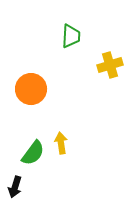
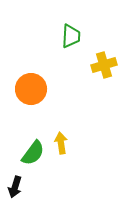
yellow cross: moved 6 px left
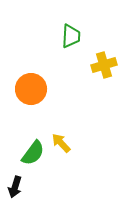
yellow arrow: rotated 35 degrees counterclockwise
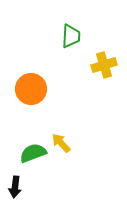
green semicircle: rotated 148 degrees counterclockwise
black arrow: rotated 10 degrees counterclockwise
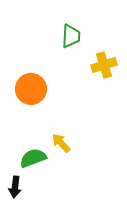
green semicircle: moved 5 px down
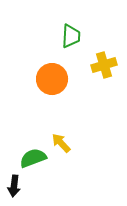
orange circle: moved 21 px right, 10 px up
black arrow: moved 1 px left, 1 px up
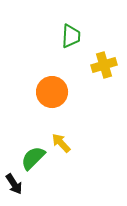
orange circle: moved 13 px down
green semicircle: rotated 24 degrees counterclockwise
black arrow: moved 2 px up; rotated 40 degrees counterclockwise
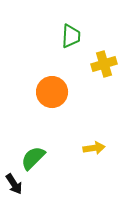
yellow cross: moved 1 px up
yellow arrow: moved 33 px right, 5 px down; rotated 125 degrees clockwise
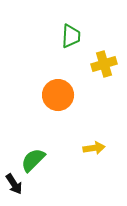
orange circle: moved 6 px right, 3 px down
green semicircle: moved 2 px down
